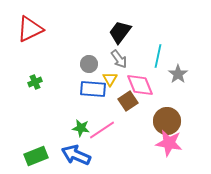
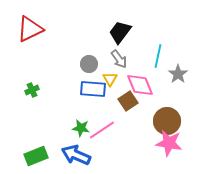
green cross: moved 3 px left, 8 px down
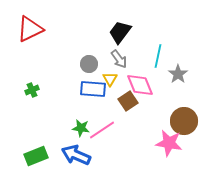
brown circle: moved 17 px right
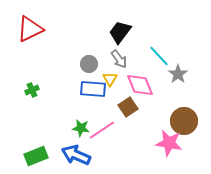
cyan line: moved 1 px right; rotated 55 degrees counterclockwise
brown square: moved 6 px down
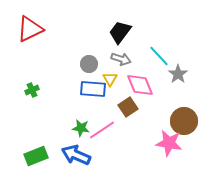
gray arrow: moved 2 px right; rotated 36 degrees counterclockwise
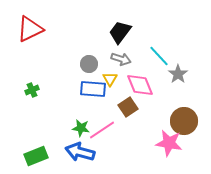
blue arrow: moved 4 px right, 3 px up; rotated 8 degrees counterclockwise
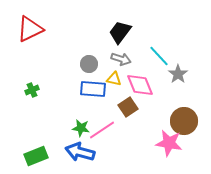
yellow triangle: moved 4 px right; rotated 49 degrees counterclockwise
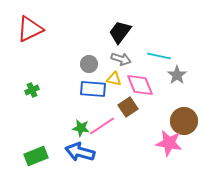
cyan line: rotated 35 degrees counterclockwise
gray star: moved 1 px left, 1 px down
pink line: moved 4 px up
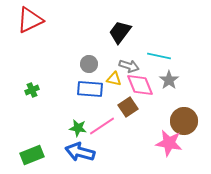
red triangle: moved 9 px up
gray arrow: moved 8 px right, 7 px down
gray star: moved 8 px left, 5 px down
blue rectangle: moved 3 px left
green star: moved 3 px left
green rectangle: moved 4 px left, 1 px up
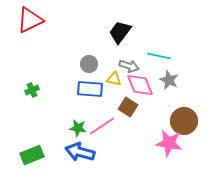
gray star: rotated 12 degrees counterclockwise
brown square: rotated 24 degrees counterclockwise
